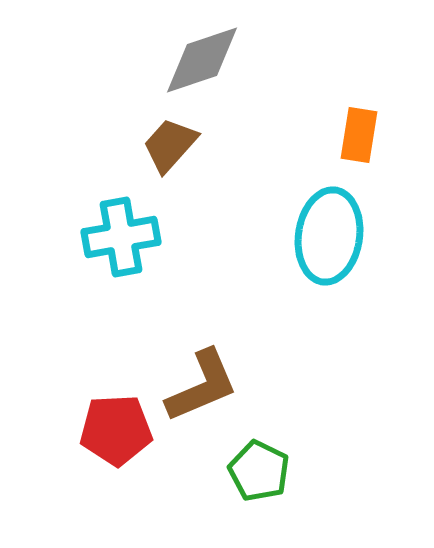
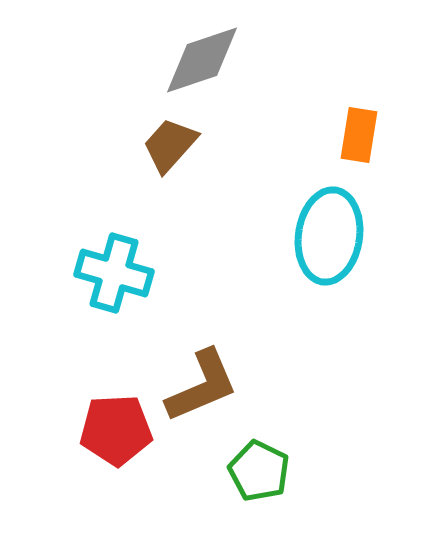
cyan cross: moved 7 px left, 36 px down; rotated 26 degrees clockwise
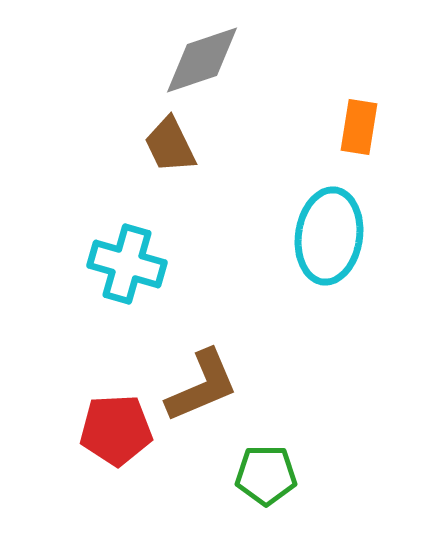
orange rectangle: moved 8 px up
brown trapezoid: rotated 68 degrees counterclockwise
cyan cross: moved 13 px right, 9 px up
green pentagon: moved 7 px right, 4 px down; rotated 26 degrees counterclockwise
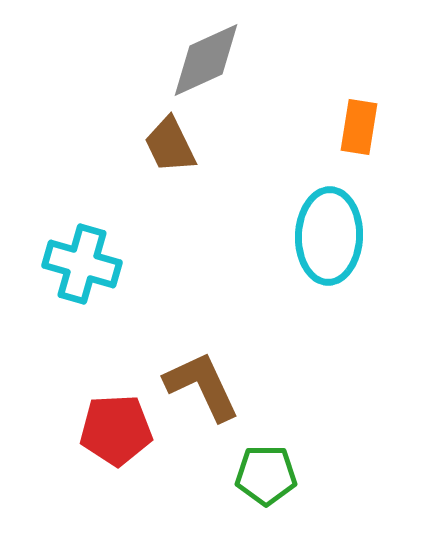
gray diamond: moved 4 px right; rotated 6 degrees counterclockwise
cyan ellipse: rotated 6 degrees counterclockwise
cyan cross: moved 45 px left
brown L-shape: rotated 92 degrees counterclockwise
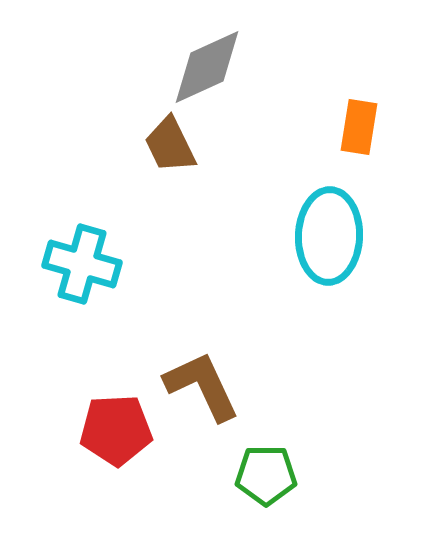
gray diamond: moved 1 px right, 7 px down
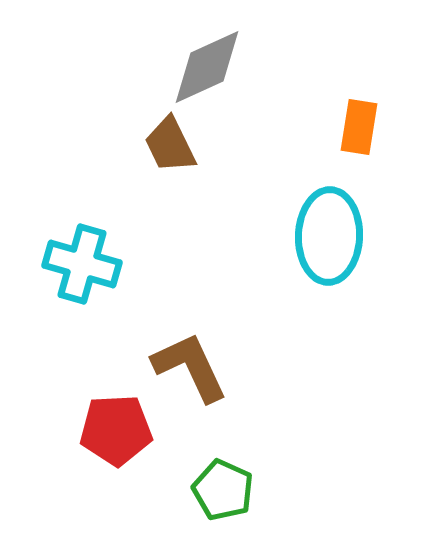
brown L-shape: moved 12 px left, 19 px up
green pentagon: moved 43 px left, 15 px down; rotated 24 degrees clockwise
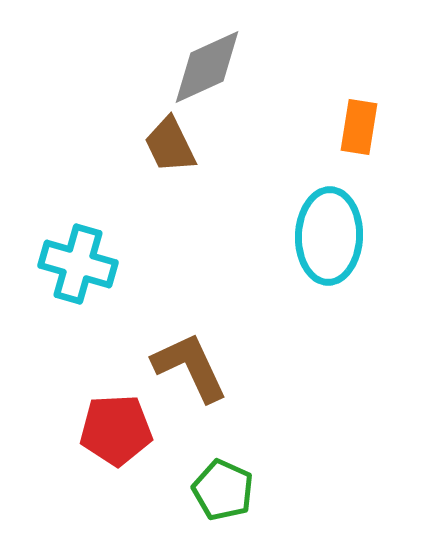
cyan cross: moved 4 px left
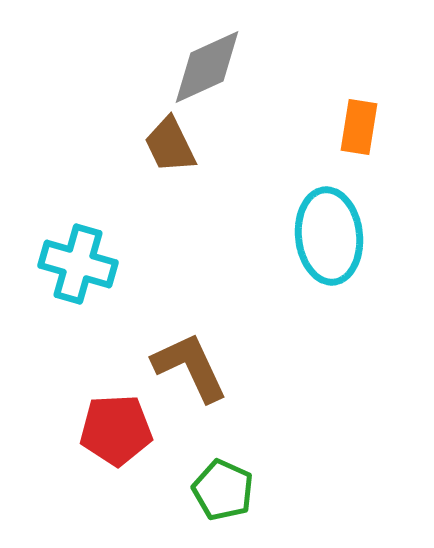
cyan ellipse: rotated 8 degrees counterclockwise
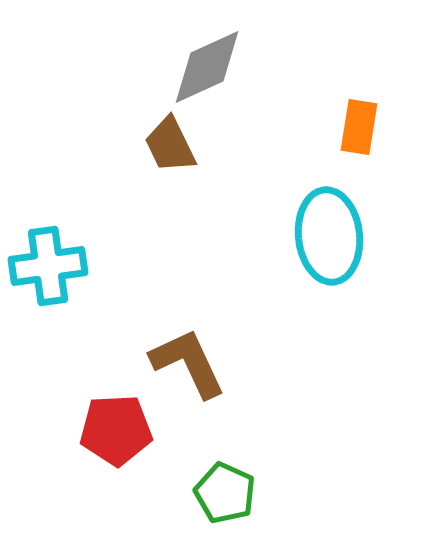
cyan cross: moved 30 px left, 2 px down; rotated 24 degrees counterclockwise
brown L-shape: moved 2 px left, 4 px up
green pentagon: moved 2 px right, 3 px down
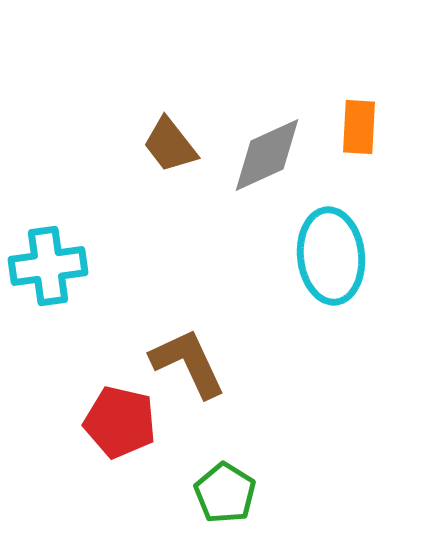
gray diamond: moved 60 px right, 88 px down
orange rectangle: rotated 6 degrees counterclockwise
brown trapezoid: rotated 12 degrees counterclockwise
cyan ellipse: moved 2 px right, 20 px down
red pentagon: moved 4 px right, 8 px up; rotated 16 degrees clockwise
green pentagon: rotated 8 degrees clockwise
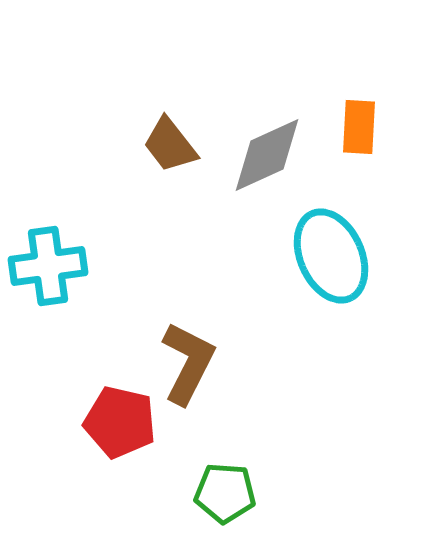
cyan ellipse: rotated 18 degrees counterclockwise
brown L-shape: rotated 52 degrees clockwise
green pentagon: rotated 28 degrees counterclockwise
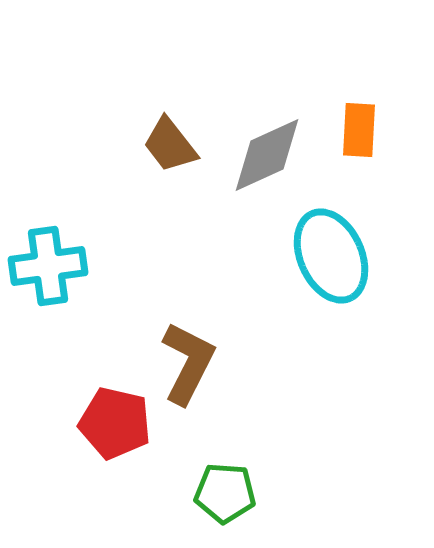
orange rectangle: moved 3 px down
red pentagon: moved 5 px left, 1 px down
